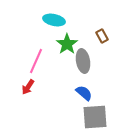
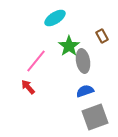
cyan ellipse: moved 1 px right, 2 px up; rotated 45 degrees counterclockwise
green star: moved 2 px right, 2 px down
pink line: rotated 15 degrees clockwise
red arrow: rotated 105 degrees clockwise
blue semicircle: moved 1 px right, 2 px up; rotated 60 degrees counterclockwise
gray square: rotated 16 degrees counterclockwise
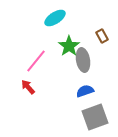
gray ellipse: moved 1 px up
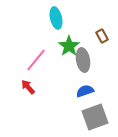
cyan ellipse: moved 1 px right; rotated 70 degrees counterclockwise
pink line: moved 1 px up
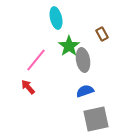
brown rectangle: moved 2 px up
gray square: moved 1 px right, 2 px down; rotated 8 degrees clockwise
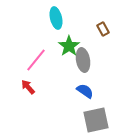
brown rectangle: moved 1 px right, 5 px up
blue semicircle: rotated 54 degrees clockwise
gray square: moved 1 px down
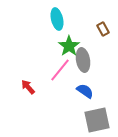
cyan ellipse: moved 1 px right, 1 px down
pink line: moved 24 px right, 10 px down
gray square: moved 1 px right
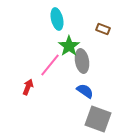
brown rectangle: rotated 40 degrees counterclockwise
gray ellipse: moved 1 px left, 1 px down
pink line: moved 10 px left, 5 px up
red arrow: rotated 63 degrees clockwise
gray square: moved 1 px right, 1 px up; rotated 32 degrees clockwise
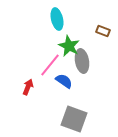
brown rectangle: moved 2 px down
green star: rotated 10 degrees counterclockwise
blue semicircle: moved 21 px left, 10 px up
gray square: moved 24 px left
